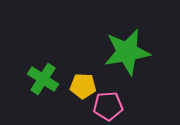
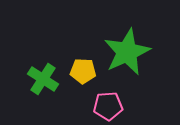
green star: rotated 15 degrees counterclockwise
yellow pentagon: moved 15 px up
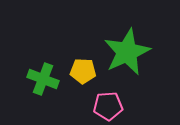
green cross: rotated 12 degrees counterclockwise
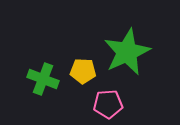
pink pentagon: moved 2 px up
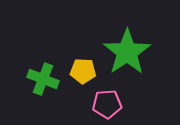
green star: rotated 9 degrees counterclockwise
pink pentagon: moved 1 px left
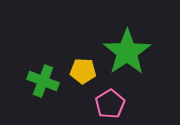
green cross: moved 2 px down
pink pentagon: moved 3 px right; rotated 28 degrees counterclockwise
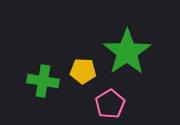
green cross: rotated 12 degrees counterclockwise
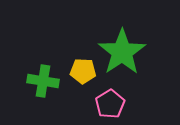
green star: moved 5 px left
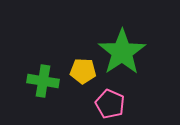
pink pentagon: rotated 16 degrees counterclockwise
